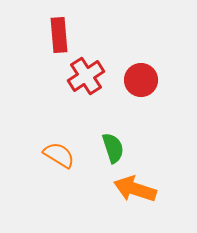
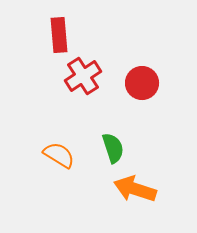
red cross: moved 3 px left
red circle: moved 1 px right, 3 px down
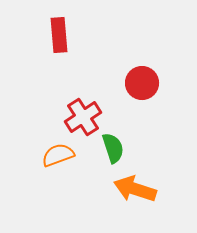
red cross: moved 41 px down
orange semicircle: moved 1 px left; rotated 52 degrees counterclockwise
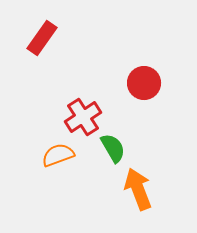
red rectangle: moved 17 px left, 3 px down; rotated 40 degrees clockwise
red circle: moved 2 px right
green semicircle: rotated 12 degrees counterclockwise
orange arrow: moved 3 px right; rotated 51 degrees clockwise
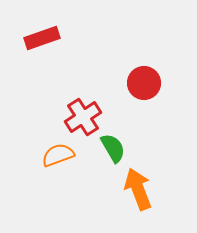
red rectangle: rotated 36 degrees clockwise
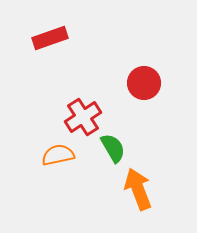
red rectangle: moved 8 px right
orange semicircle: rotated 8 degrees clockwise
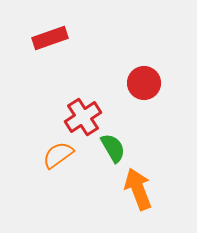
orange semicircle: rotated 24 degrees counterclockwise
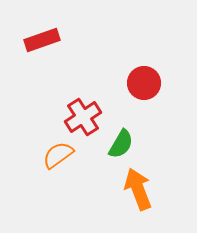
red rectangle: moved 8 px left, 2 px down
green semicircle: moved 8 px right, 4 px up; rotated 60 degrees clockwise
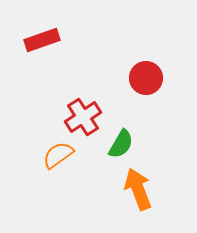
red circle: moved 2 px right, 5 px up
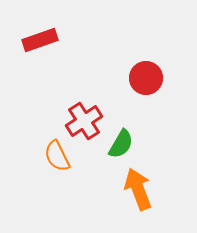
red rectangle: moved 2 px left
red cross: moved 1 px right, 4 px down
orange semicircle: moved 1 px left, 1 px down; rotated 80 degrees counterclockwise
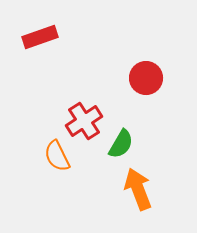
red rectangle: moved 3 px up
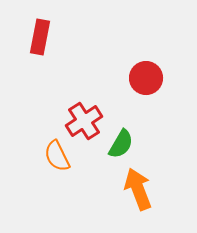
red rectangle: rotated 60 degrees counterclockwise
